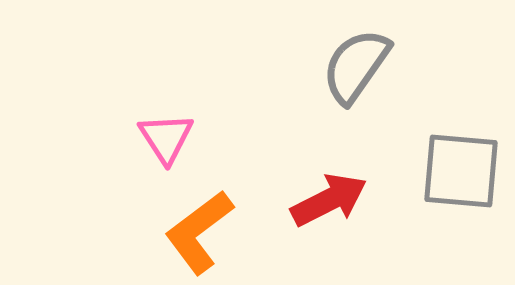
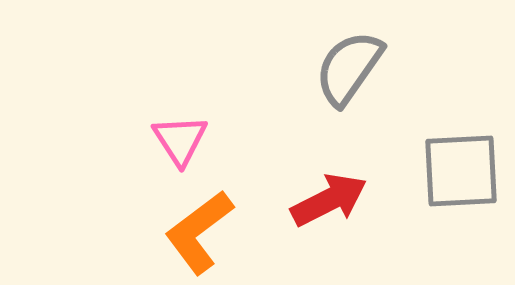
gray semicircle: moved 7 px left, 2 px down
pink triangle: moved 14 px right, 2 px down
gray square: rotated 8 degrees counterclockwise
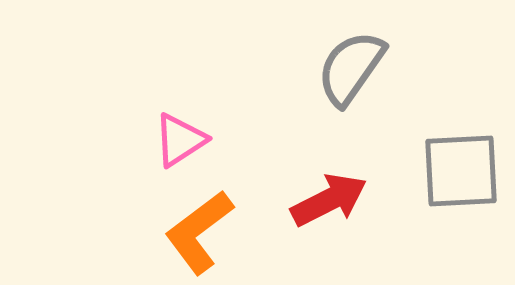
gray semicircle: moved 2 px right
pink triangle: rotated 30 degrees clockwise
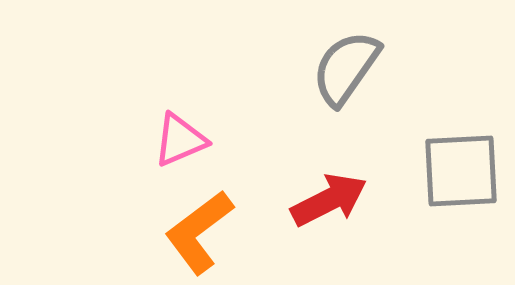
gray semicircle: moved 5 px left
pink triangle: rotated 10 degrees clockwise
